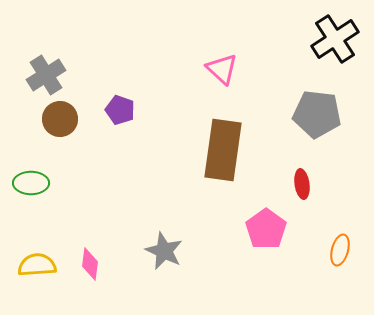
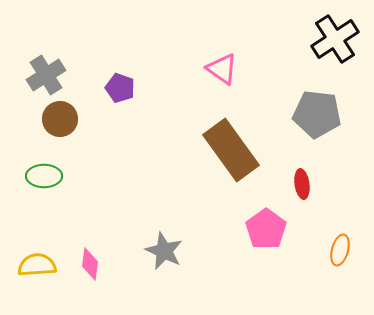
pink triangle: rotated 8 degrees counterclockwise
purple pentagon: moved 22 px up
brown rectangle: moved 8 px right; rotated 44 degrees counterclockwise
green ellipse: moved 13 px right, 7 px up
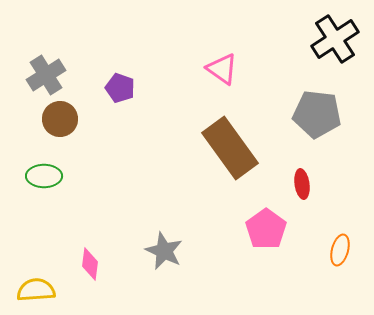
brown rectangle: moved 1 px left, 2 px up
yellow semicircle: moved 1 px left, 25 px down
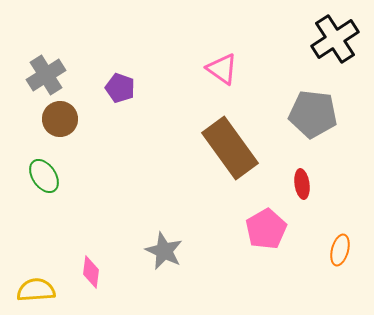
gray pentagon: moved 4 px left
green ellipse: rotated 56 degrees clockwise
pink pentagon: rotated 6 degrees clockwise
pink diamond: moved 1 px right, 8 px down
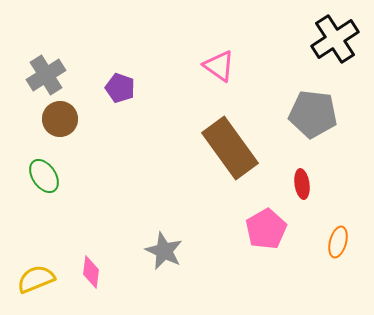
pink triangle: moved 3 px left, 3 px up
orange ellipse: moved 2 px left, 8 px up
yellow semicircle: moved 11 px up; rotated 18 degrees counterclockwise
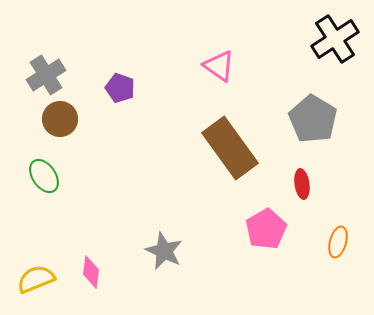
gray pentagon: moved 5 px down; rotated 24 degrees clockwise
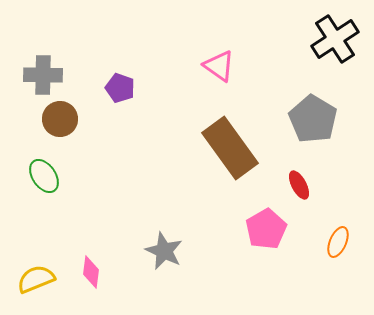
gray cross: moved 3 px left; rotated 33 degrees clockwise
red ellipse: moved 3 px left, 1 px down; rotated 20 degrees counterclockwise
orange ellipse: rotated 8 degrees clockwise
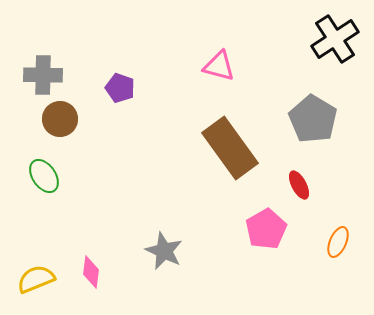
pink triangle: rotated 20 degrees counterclockwise
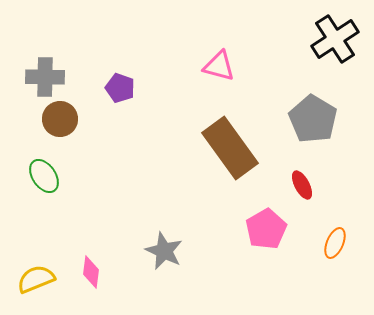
gray cross: moved 2 px right, 2 px down
red ellipse: moved 3 px right
orange ellipse: moved 3 px left, 1 px down
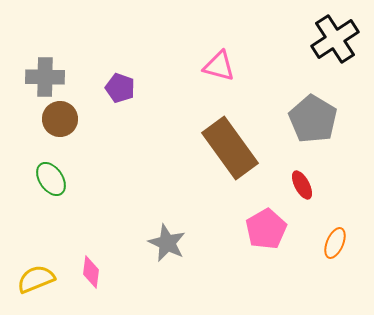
green ellipse: moved 7 px right, 3 px down
gray star: moved 3 px right, 8 px up
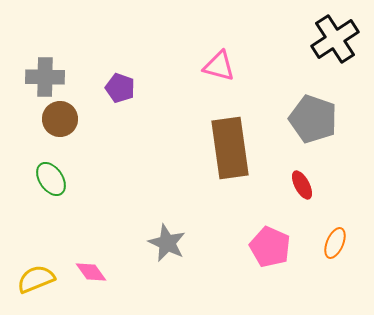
gray pentagon: rotated 12 degrees counterclockwise
brown rectangle: rotated 28 degrees clockwise
pink pentagon: moved 4 px right, 18 px down; rotated 18 degrees counterclockwise
pink diamond: rotated 44 degrees counterclockwise
